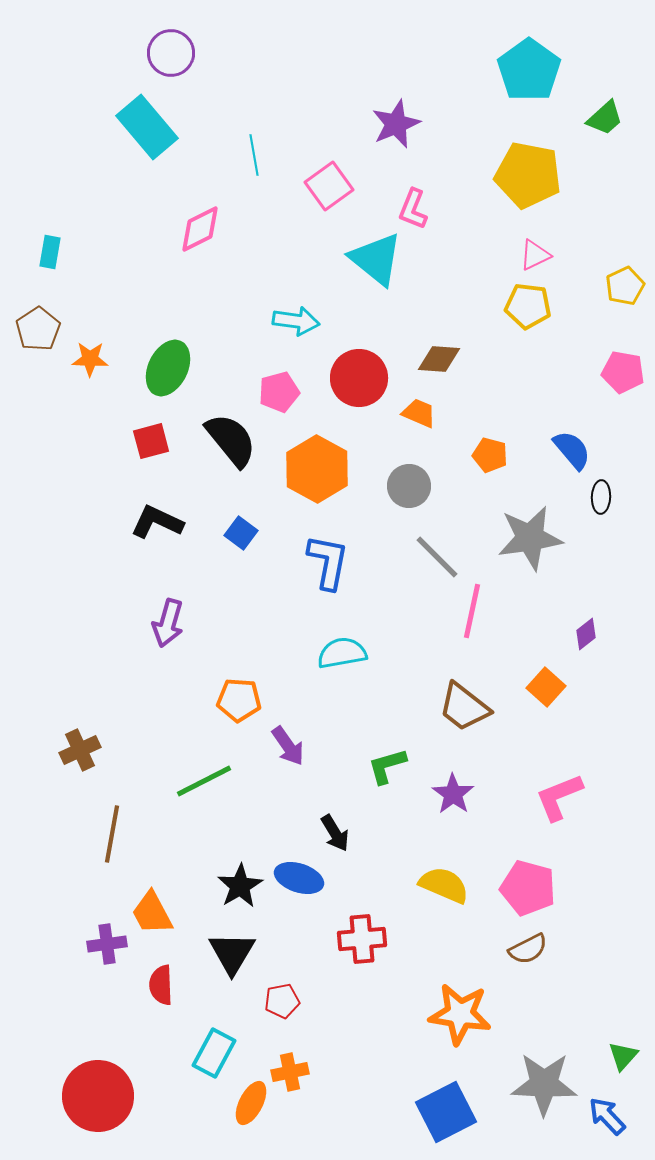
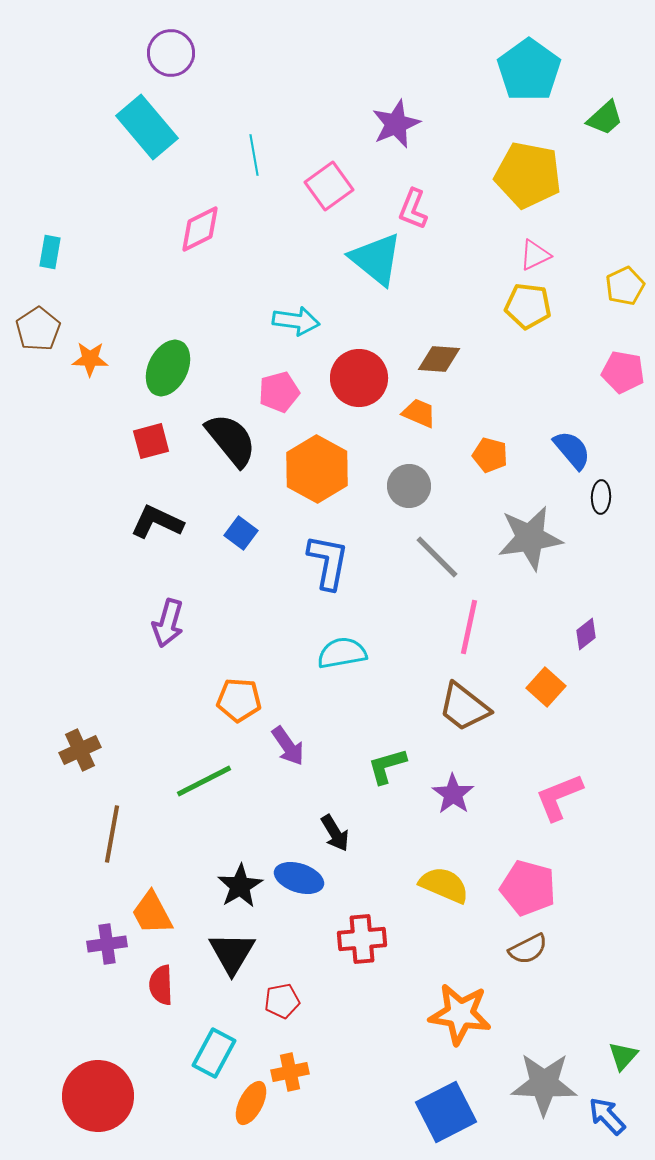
pink line at (472, 611): moved 3 px left, 16 px down
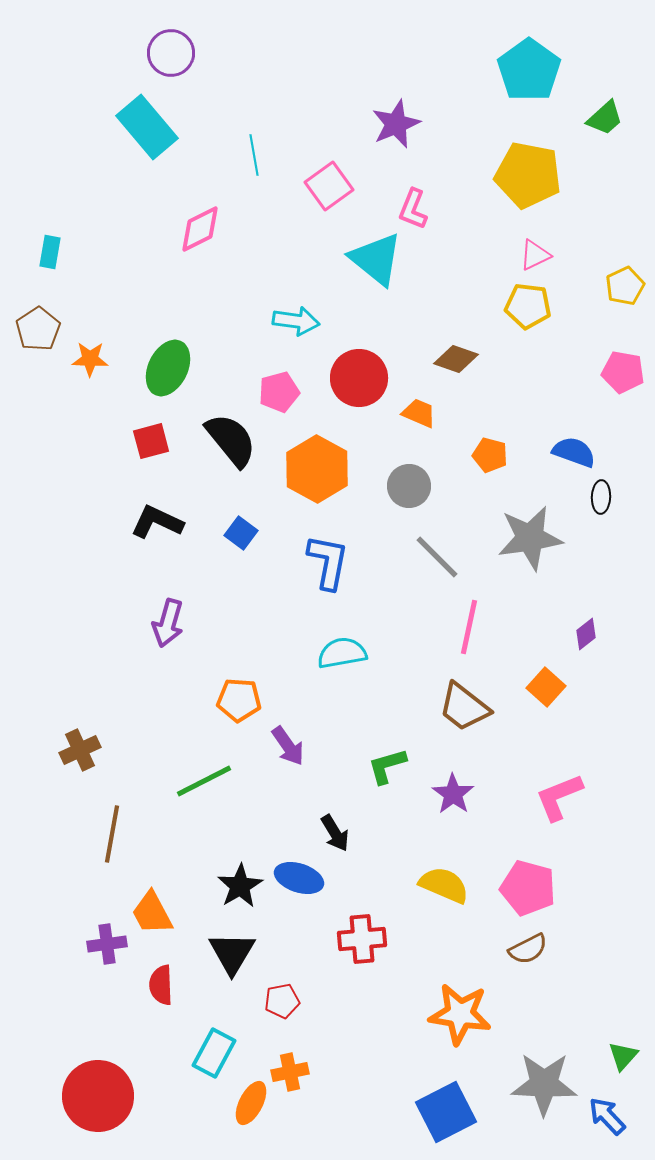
brown diamond at (439, 359): moved 17 px right; rotated 15 degrees clockwise
blue semicircle at (572, 450): moved 2 px right, 2 px down; rotated 30 degrees counterclockwise
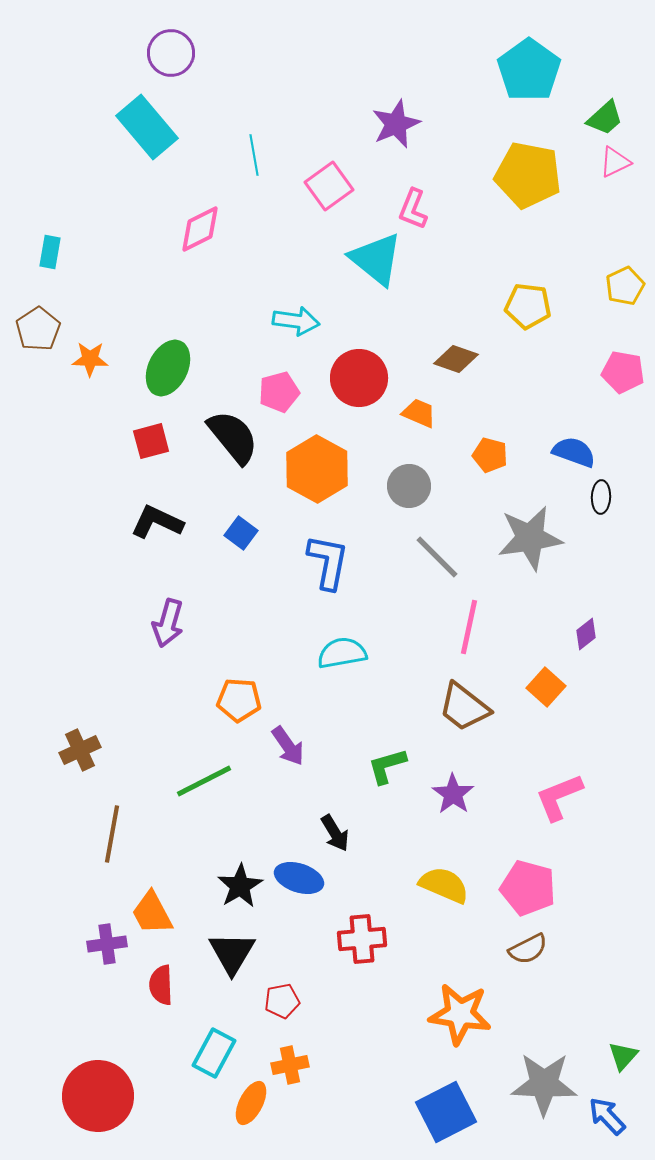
pink triangle at (535, 255): moved 80 px right, 93 px up
black semicircle at (231, 440): moved 2 px right, 3 px up
orange cross at (290, 1072): moved 7 px up
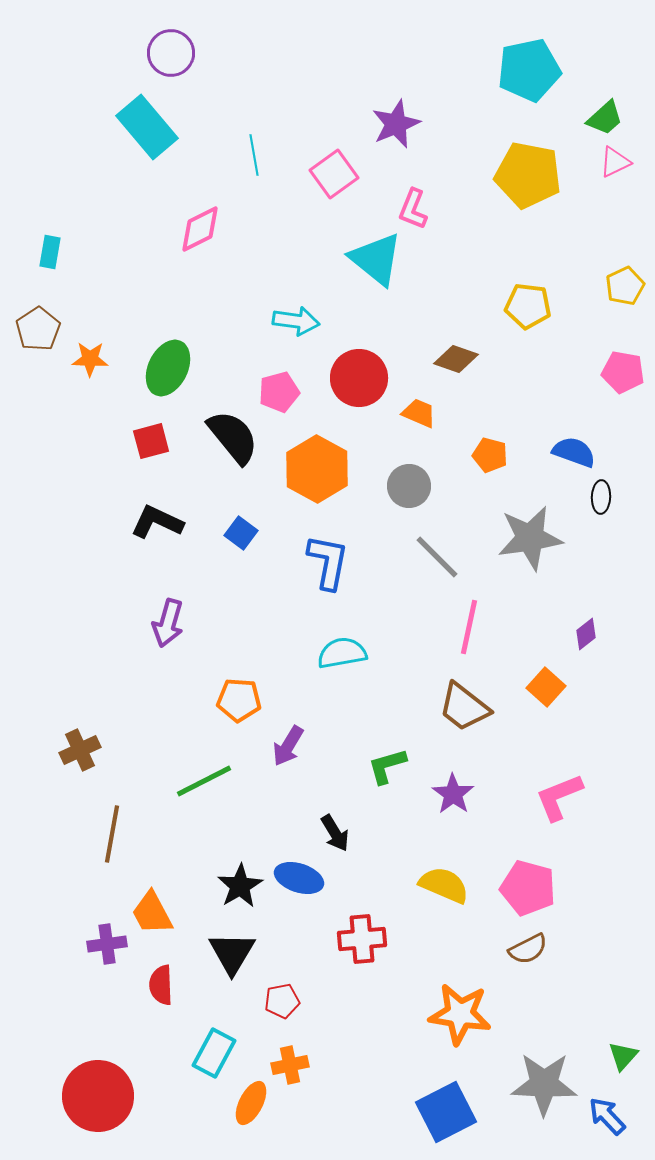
cyan pentagon at (529, 70): rotated 24 degrees clockwise
pink square at (329, 186): moved 5 px right, 12 px up
purple arrow at (288, 746): rotated 66 degrees clockwise
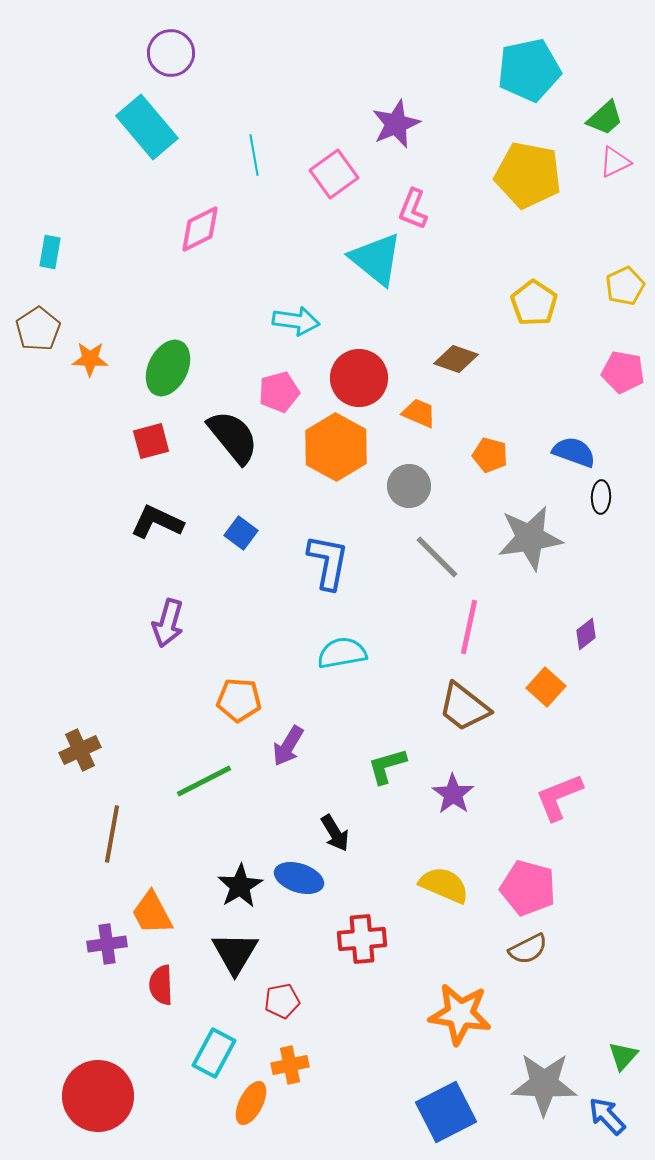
yellow pentagon at (528, 306): moved 6 px right, 3 px up; rotated 27 degrees clockwise
orange hexagon at (317, 469): moved 19 px right, 22 px up
black triangle at (232, 953): moved 3 px right
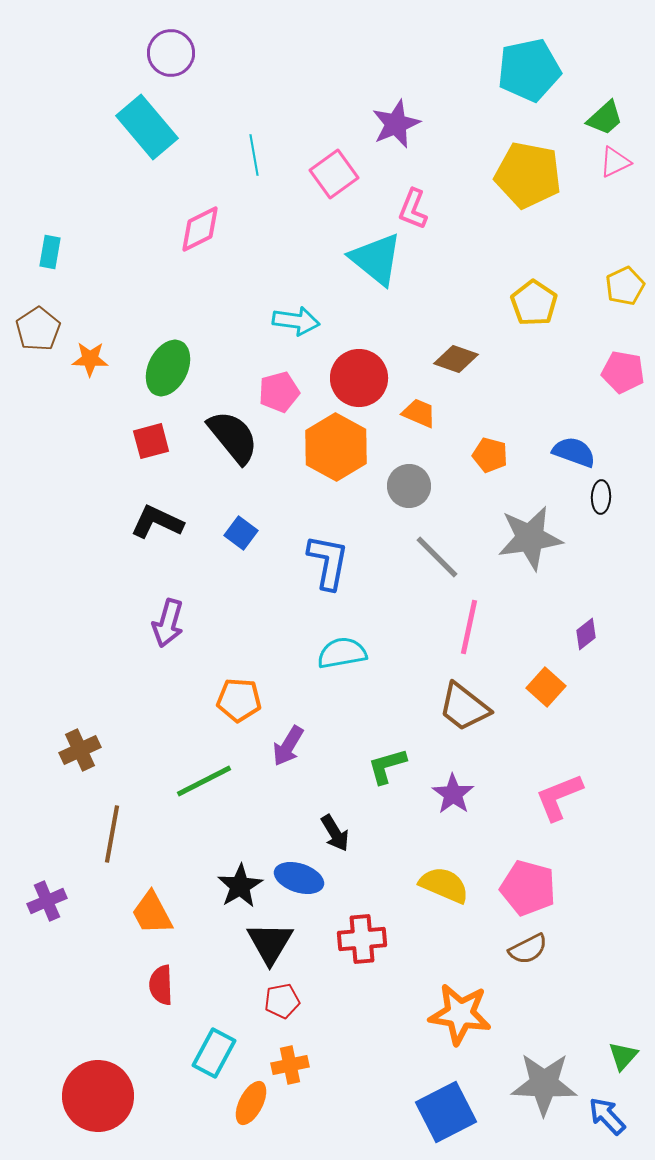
purple cross at (107, 944): moved 60 px left, 43 px up; rotated 15 degrees counterclockwise
black triangle at (235, 953): moved 35 px right, 10 px up
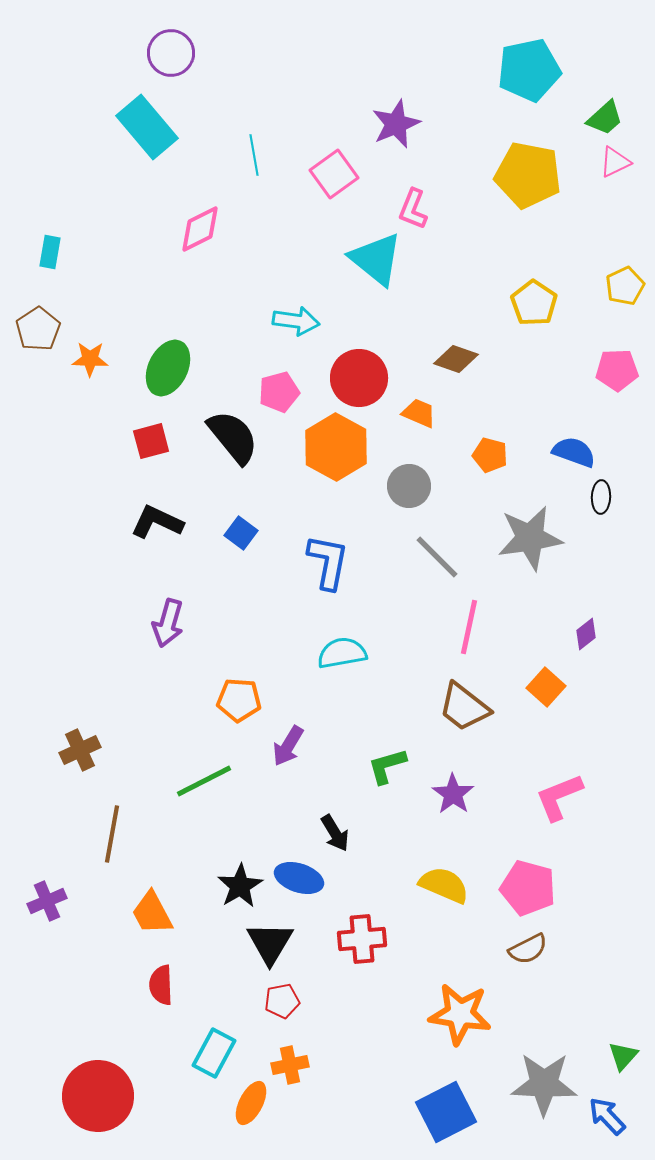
pink pentagon at (623, 372): moved 6 px left, 2 px up; rotated 12 degrees counterclockwise
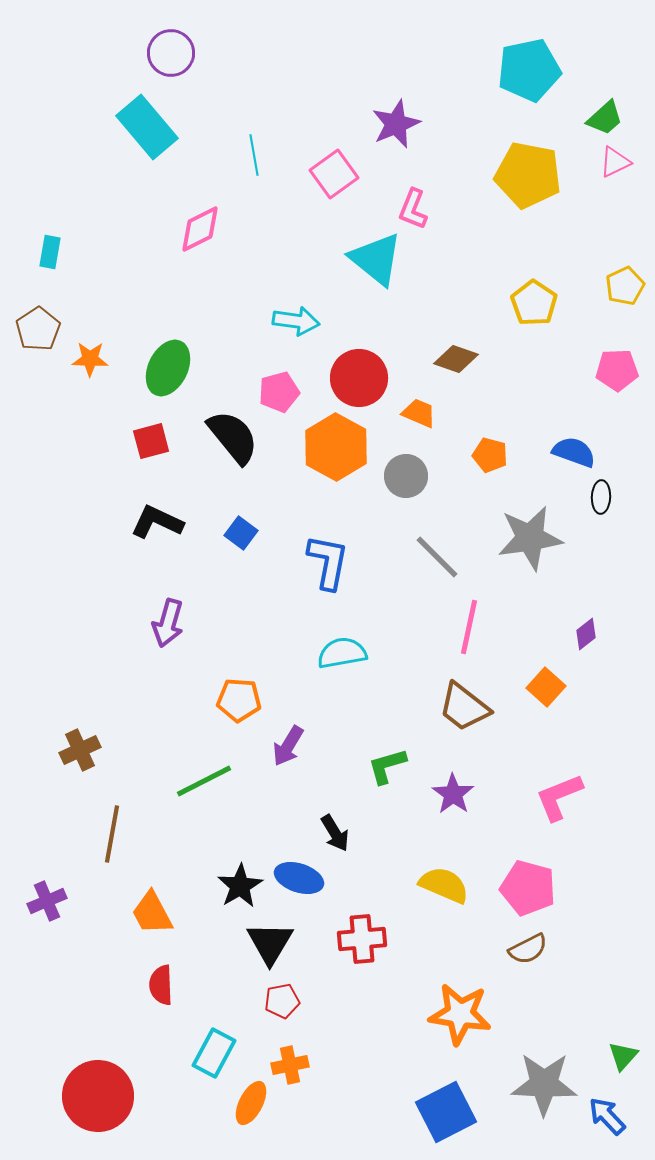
gray circle at (409, 486): moved 3 px left, 10 px up
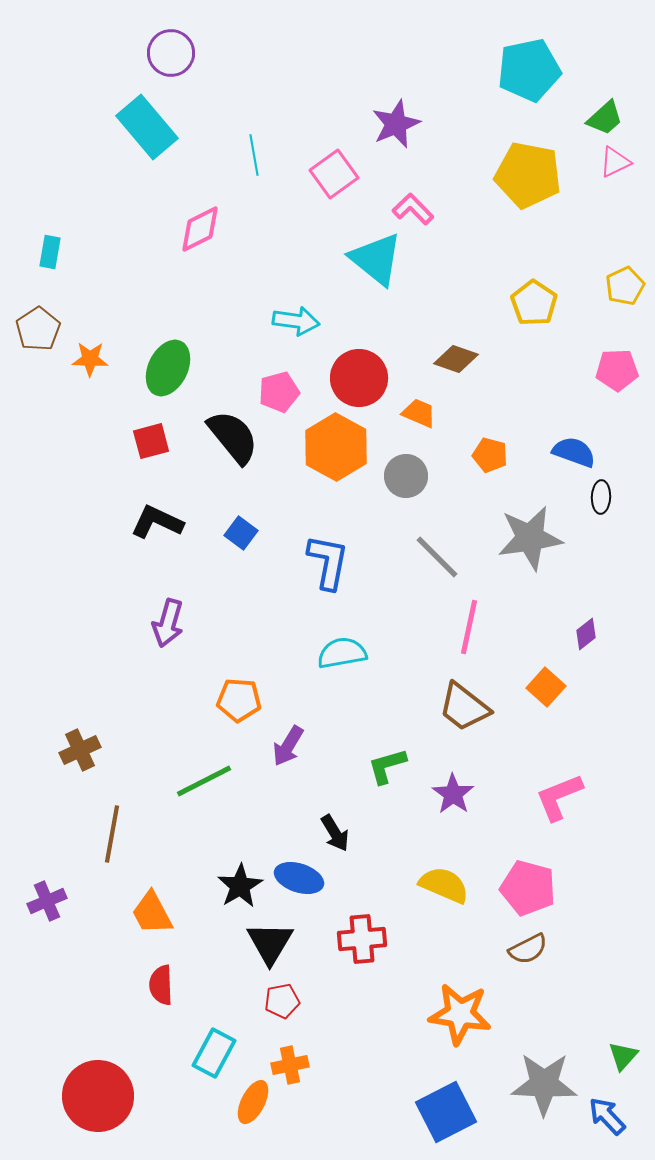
pink L-shape at (413, 209): rotated 114 degrees clockwise
orange ellipse at (251, 1103): moved 2 px right, 1 px up
